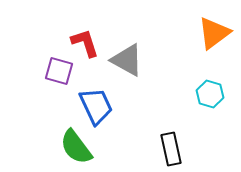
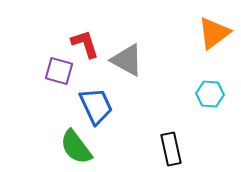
red L-shape: moved 1 px down
cyan hexagon: rotated 12 degrees counterclockwise
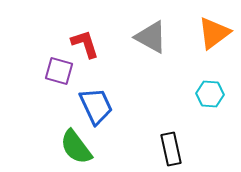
gray triangle: moved 24 px right, 23 px up
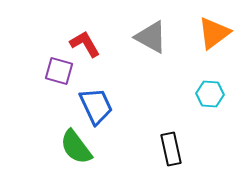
red L-shape: rotated 12 degrees counterclockwise
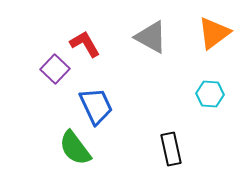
purple square: moved 4 px left, 2 px up; rotated 28 degrees clockwise
green semicircle: moved 1 px left, 1 px down
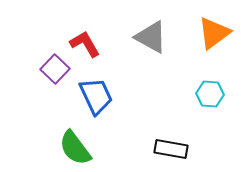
blue trapezoid: moved 10 px up
black rectangle: rotated 68 degrees counterclockwise
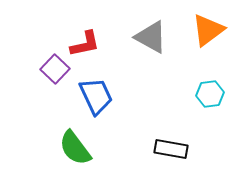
orange triangle: moved 6 px left, 3 px up
red L-shape: rotated 108 degrees clockwise
cyan hexagon: rotated 12 degrees counterclockwise
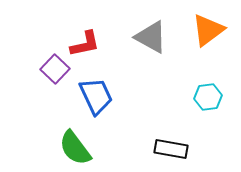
cyan hexagon: moved 2 px left, 3 px down
